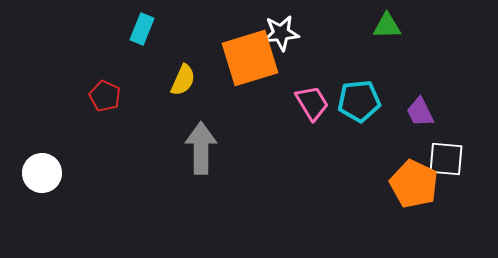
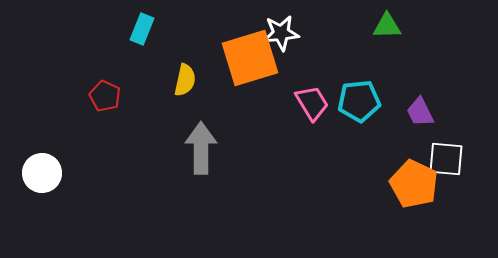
yellow semicircle: moved 2 px right; rotated 12 degrees counterclockwise
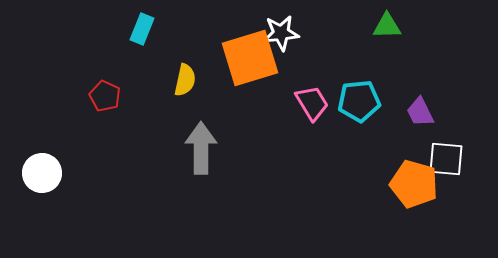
orange pentagon: rotated 9 degrees counterclockwise
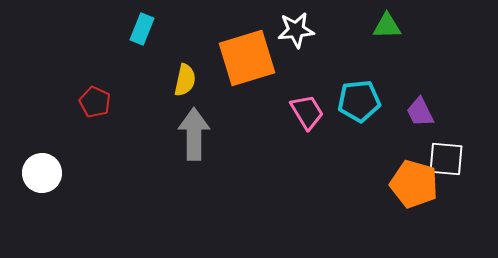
white star: moved 15 px right, 3 px up
orange square: moved 3 px left
red pentagon: moved 10 px left, 6 px down
pink trapezoid: moved 5 px left, 9 px down
gray arrow: moved 7 px left, 14 px up
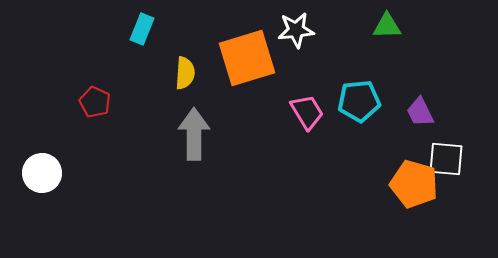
yellow semicircle: moved 7 px up; rotated 8 degrees counterclockwise
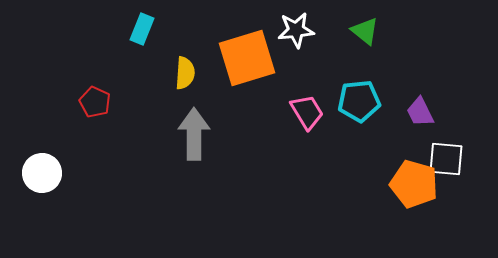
green triangle: moved 22 px left, 5 px down; rotated 40 degrees clockwise
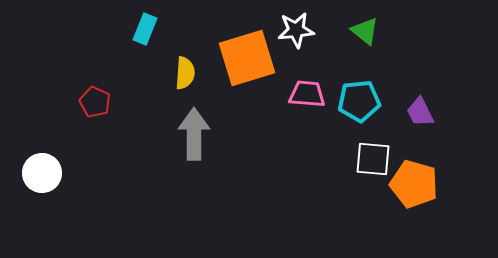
cyan rectangle: moved 3 px right
pink trapezoid: moved 18 px up; rotated 54 degrees counterclockwise
white square: moved 73 px left
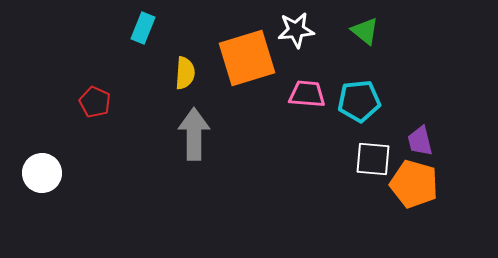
cyan rectangle: moved 2 px left, 1 px up
purple trapezoid: moved 29 px down; rotated 12 degrees clockwise
